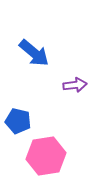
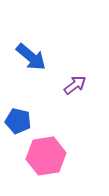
blue arrow: moved 3 px left, 4 px down
purple arrow: rotated 30 degrees counterclockwise
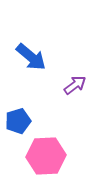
blue pentagon: rotated 30 degrees counterclockwise
pink hexagon: rotated 6 degrees clockwise
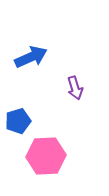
blue arrow: rotated 64 degrees counterclockwise
purple arrow: moved 3 px down; rotated 110 degrees clockwise
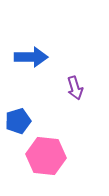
blue arrow: rotated 24 degrees clockwise
pink hexagon: rotated 9 degrees clockwise
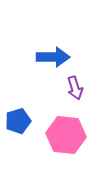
blue arrow: moved 22 px right
pink hexagon: moved 20 px right, 21 px up
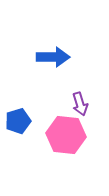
purple arrow: moved 5 px right, 16 px down
